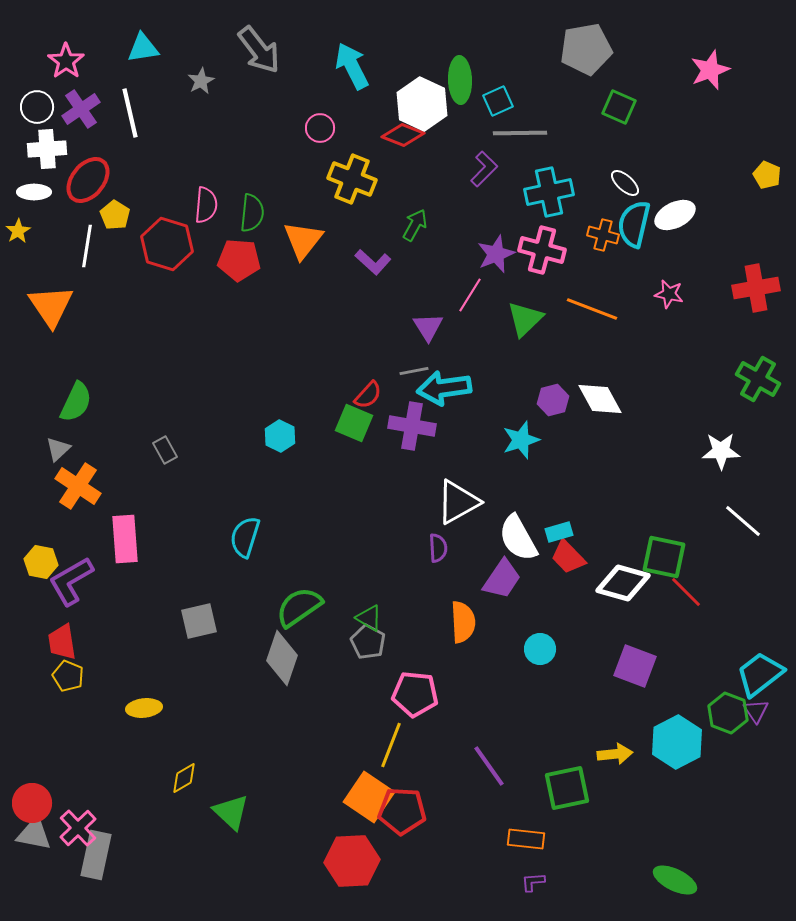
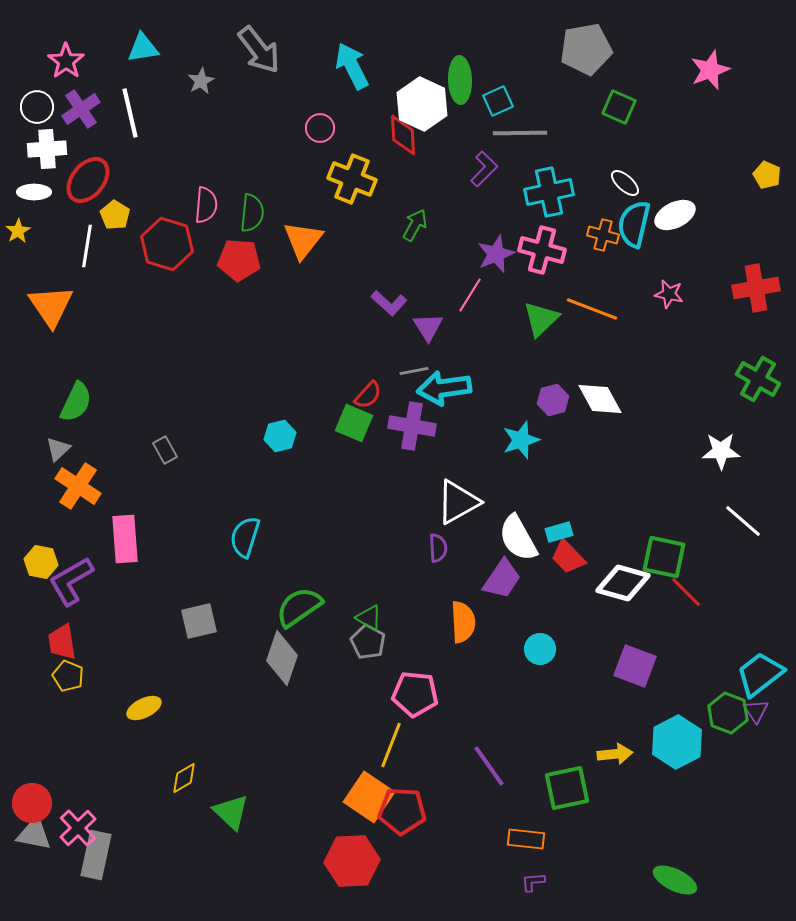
red diamond at (403, 135): rotated 66 degrees clockwise
purple L-shape at (373, 262): moved 16 px right, 41 px down
green triangle at (525, 319): moved 16 px right
cyan hexagon at (280, 436): rotated 20 degrees clockwise
yellow ellipse at (144, 708): rotated 20 degrees counterclockwise
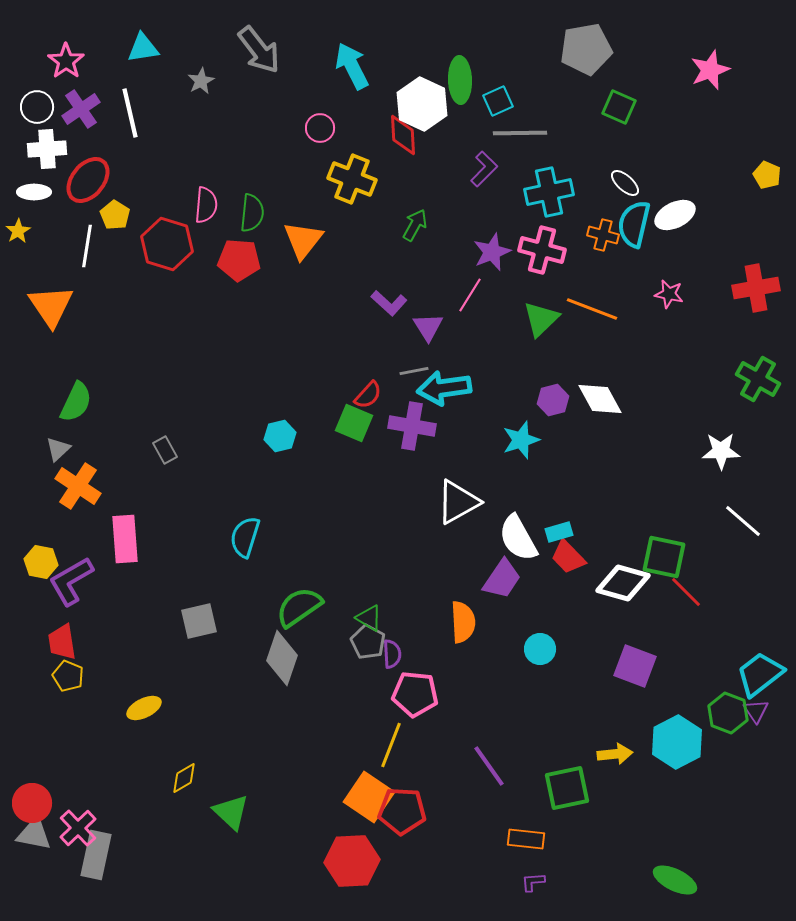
purple star at (496, 254): moved 4 px left, 2 px up
purple semicircle at (438, 548): moved 46 px left, 106 px down
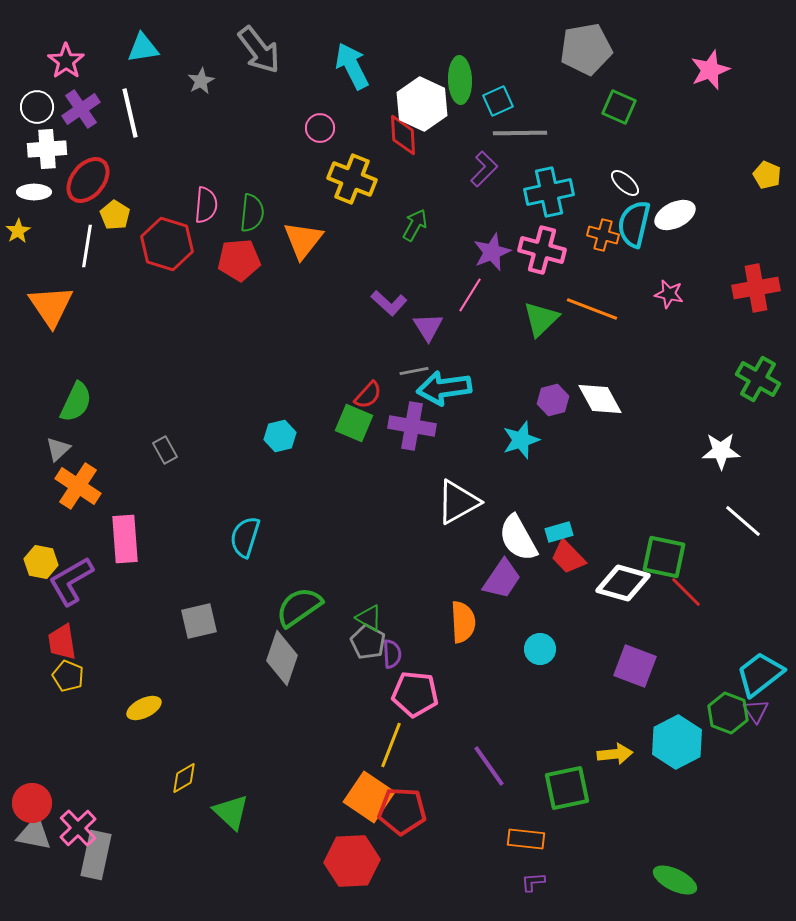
red pentagon at (239, 260): rotated 9 degrees counterclockwise
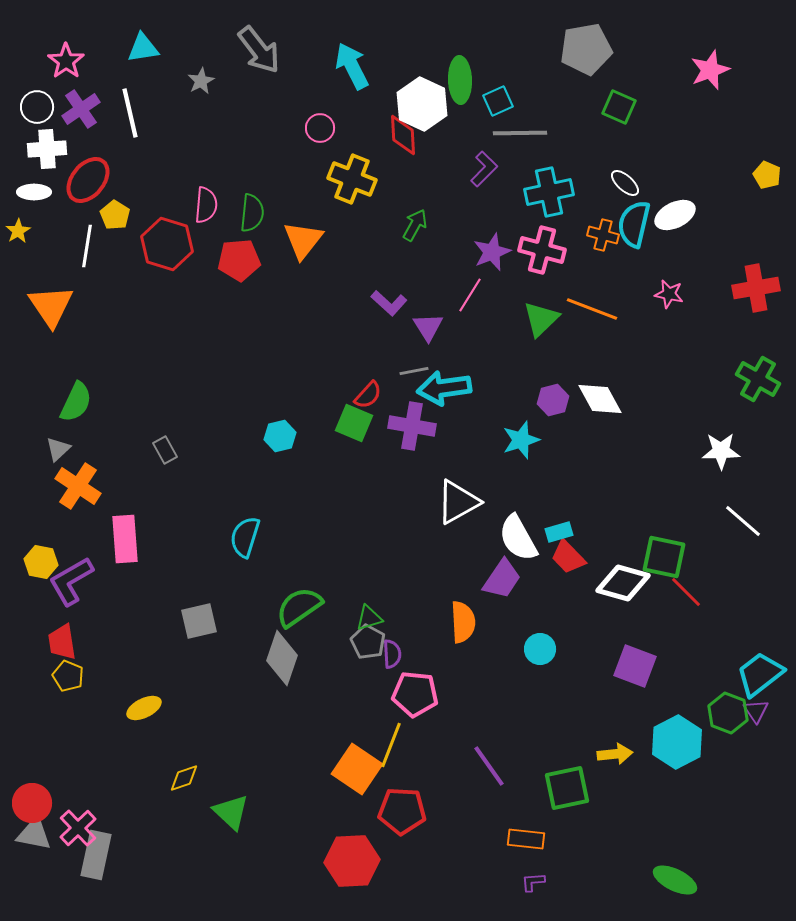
green triangle at (369, 618): rotated 48 degrees counterclockwise
yellow diamond at (184, 778): rotated 12 degrees clockwise
orange square at (369, 797): moved 12 px left, 28 px up
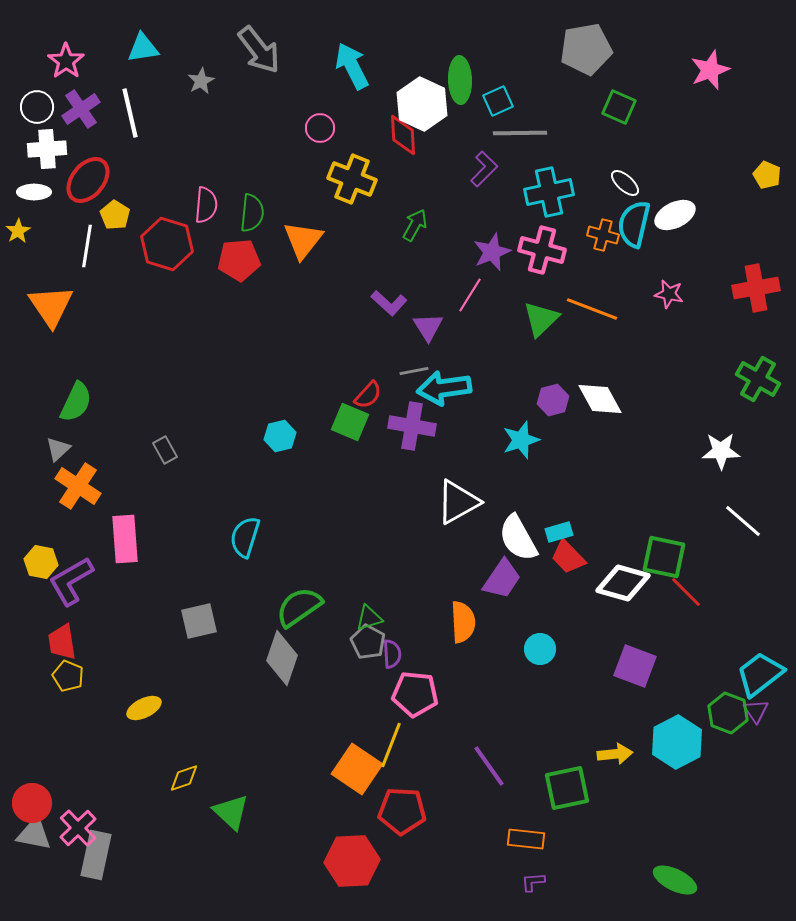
green square at (354, 423): moved 4 px left, 1 px up
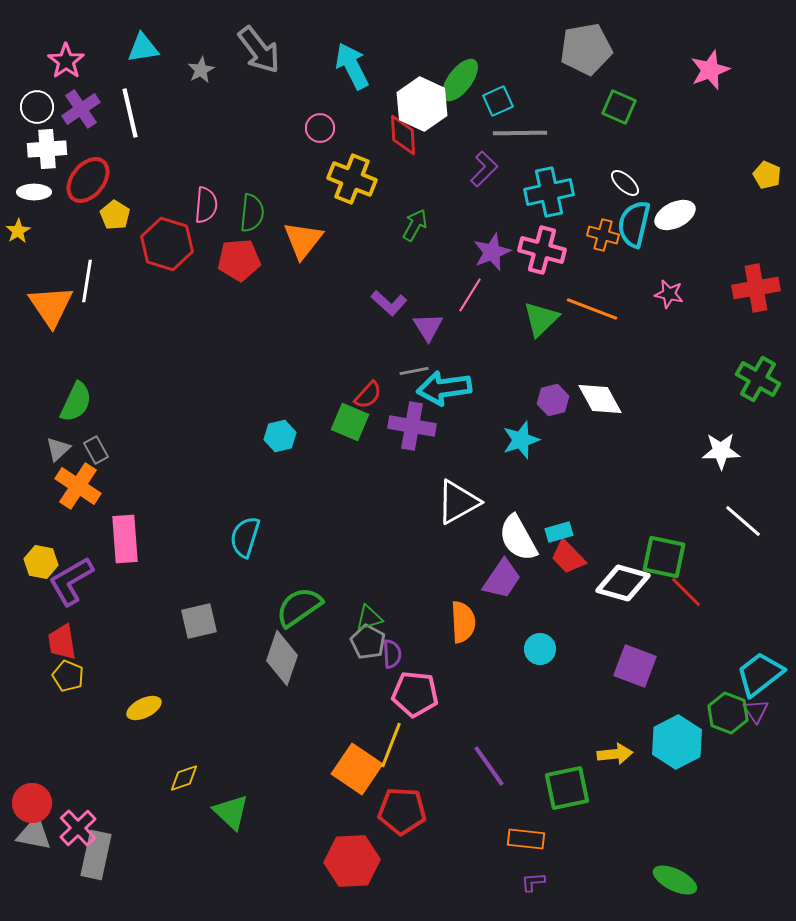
green ellipse at (460, 80): rotated 39 degrees clockwise
gray star at (201, 81): moved 11 px up
white line at (87, 246): moved 35 px down
gray rectangle at (165, 450): moved 69 px left
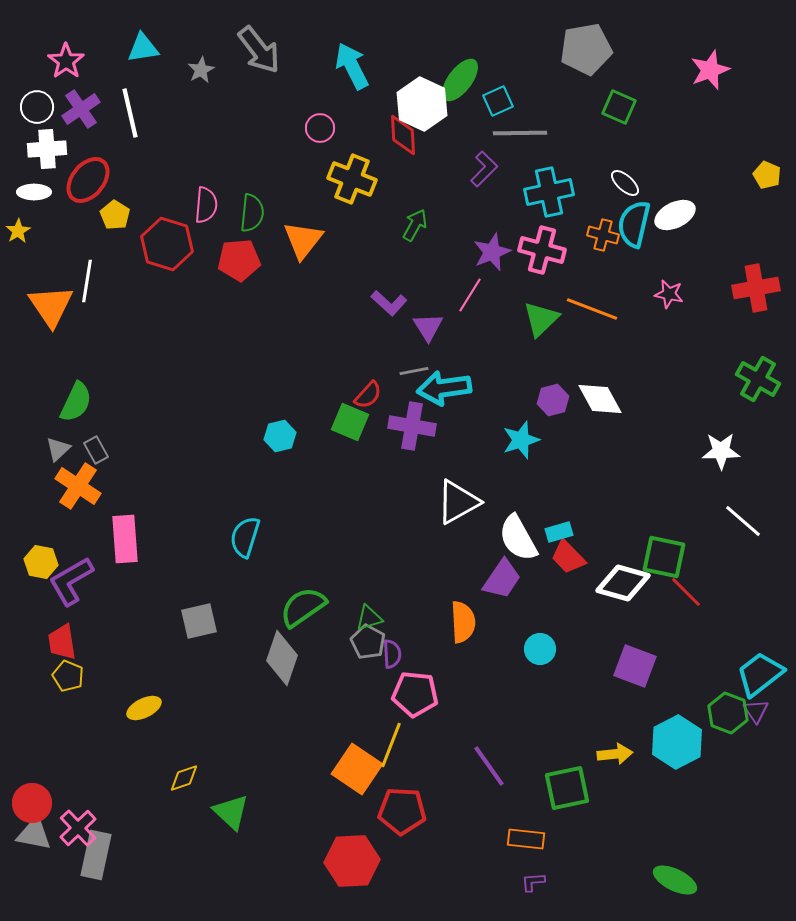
green semicircle at (299, 607): moved 4 px right
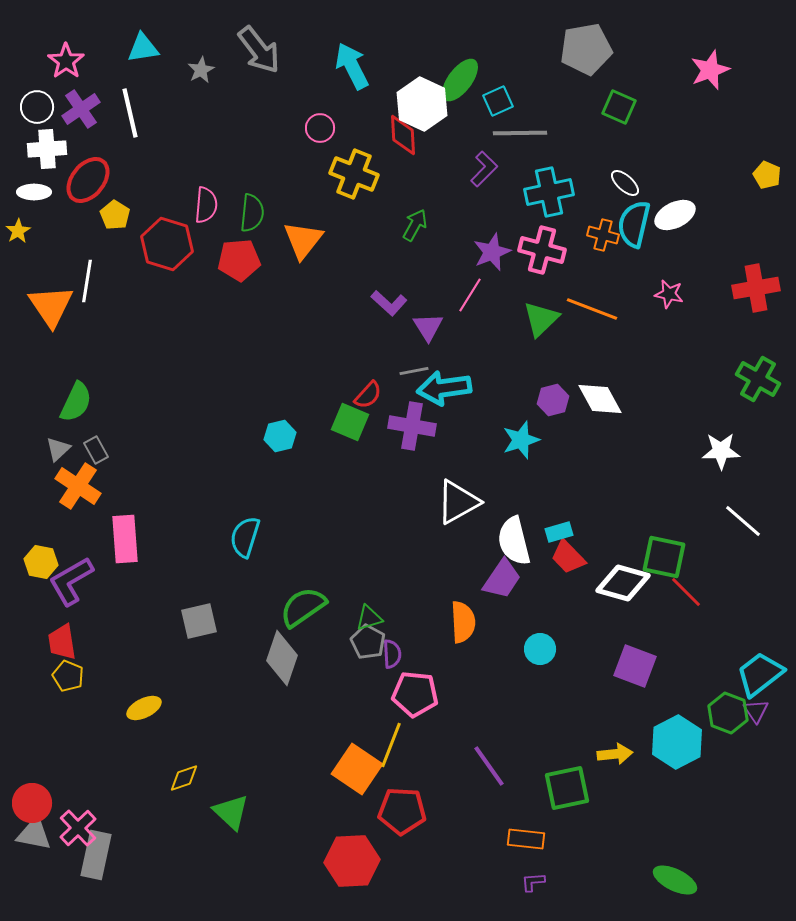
yellow cross at (352, 179): moved 2 px right, 5 px up
white semicircle at (518, 538): moved 4 px left, 3 px down; rotated 15 degrees clockwise
